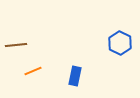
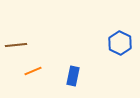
blue rectangle: moved 2 px left
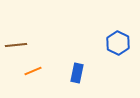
blue hexagon: moved 2 px left
blue rectangle: moved 4 px right, 3 px up
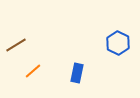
brown line: rotated 25 degrees counterclockwise
orange line: rotated 18 degrees counterclockwise
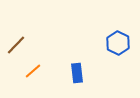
brown line: rotated 15 degrees counterclockwise
blue rectangle: rotated 18 degrees counterclockwise
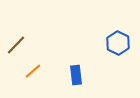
blue rectangle: moved 1 px left, 2 px down
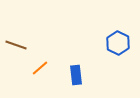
brown line: rotated 65 degrees clockwise
orange line: moved 7 px right, 3 px up
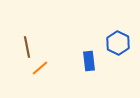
brown line: moved 11 px right, 2 px down; rotated 60 degrees clockwise
blue rectangle: moved 13 px right, 14 px up
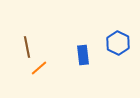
blue rectangle: moved 6 px left, 6 px up
orange line: moved 1 px left
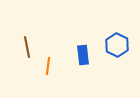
blue hexagon: moved 1 px left, 2 px down
orange line: moved 9 px right, 2 px up; rotated 42 degrees counterclockwise
